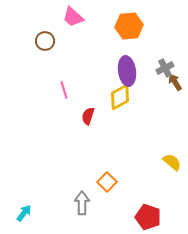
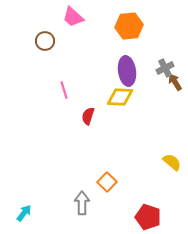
yellow diamond: rotated 32 degrees clockwise
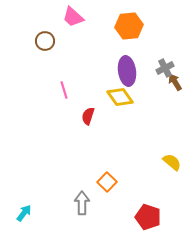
yellow diamond: rotated 52 degrees clockwise
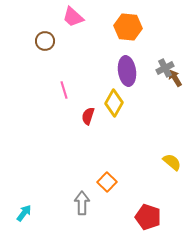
orange hexagon: moved 1 px left, 1 px down; rotated 12 degrees clockwise
brown arrow: moved 4 px up
yellow diamond: moved 6 px left, 6 px down; rotated 64 degrees clockwise
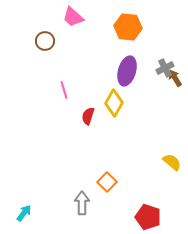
purple ellipse: rotated 24 degrees clockwise
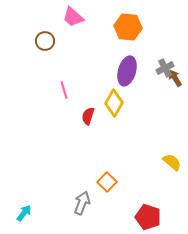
gray arrow: rotated 20 degrees clockwise
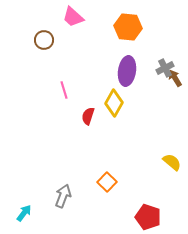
brown circle: moved 1 px left, 1 px up
purple ellipse: rotated 8 degrees counterclockwise
gray arrow: moved 19 px left, 7 px up
